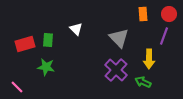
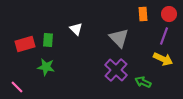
yellow arrow: moved 14 px right; rotated 66 degrees counterclockwise
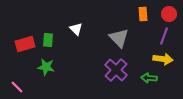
yellow arrow: rotated 18 degrees counterclockwise
green arrow: moved 6 px right, 4 px up; rotated 21 degrees counterclockwise
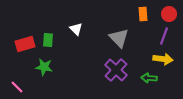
green star: moved 2 px left
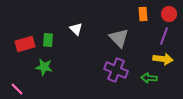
purple cross: rotated 20 degrees counterclockwise
pink line: moved 2 px down
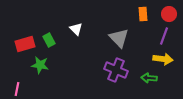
green rectangle: moved 1 px right; rotated 32 degrees counterclockwise
green star: moved 4 px left, 2 px up
pink line: rotated 56 degrees clockwise
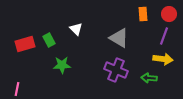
gray triangle: rotated 15 degrees counterclockwise
green star: moved 22 px right; rotated 12 degrees counterclockwise
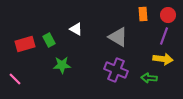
red circle: moved 1 px left, 1 px down
white triangle: rotated 16 degrees counterclockwise
gray triangle: moved 1 px left, 1 px up
pink line: moved 2 px left, 10 px up; rotated 56 degrees counterclockwise
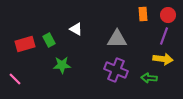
gray triangle: moved 1 px left, 2 px down; rotated 30 degrees counterclockwise
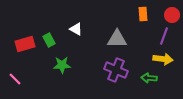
red circle: moved 4 px right
